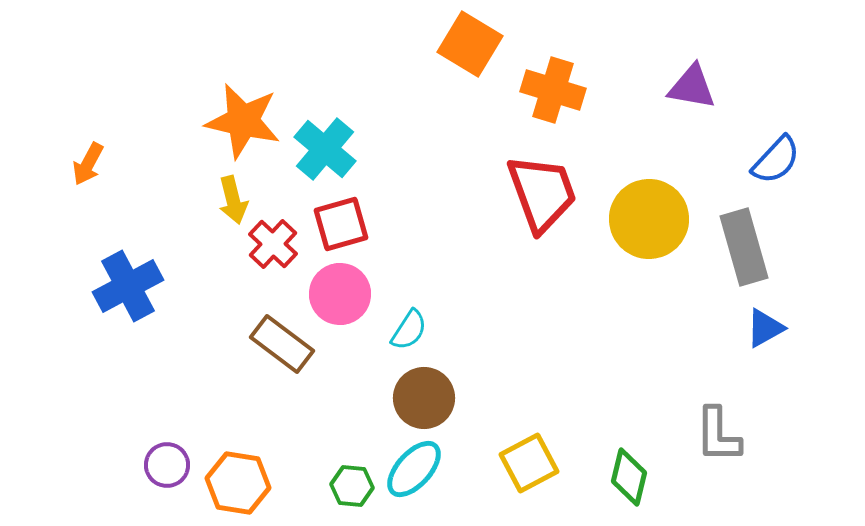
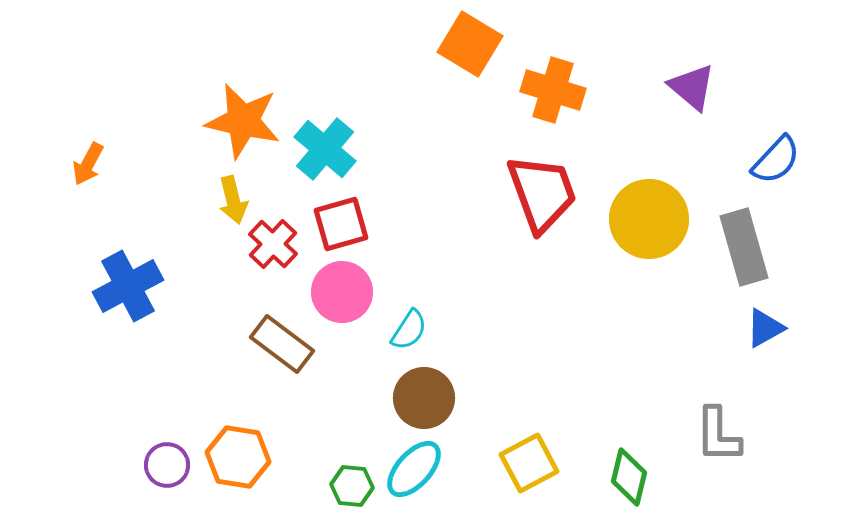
purple triangle: rotated 30 degrees clockwise
pink circle: moved 2 px right, 2 px up
orange hexagon: moved 26 px up
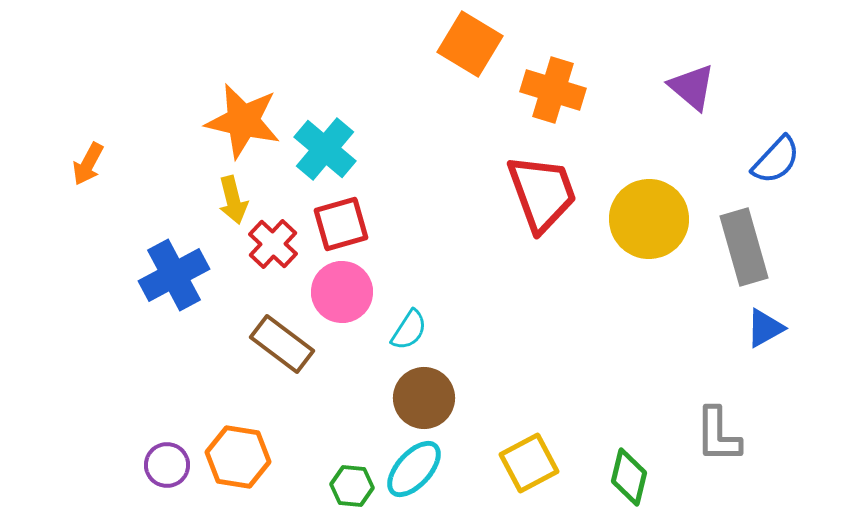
blue cross: moved 46 px right, 11 px up
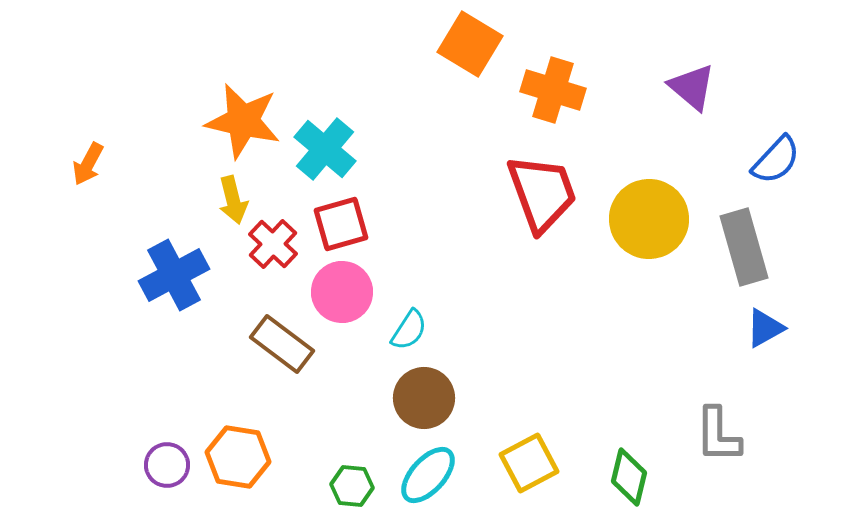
cyan ellipse: moved 14 px right, 6 px down
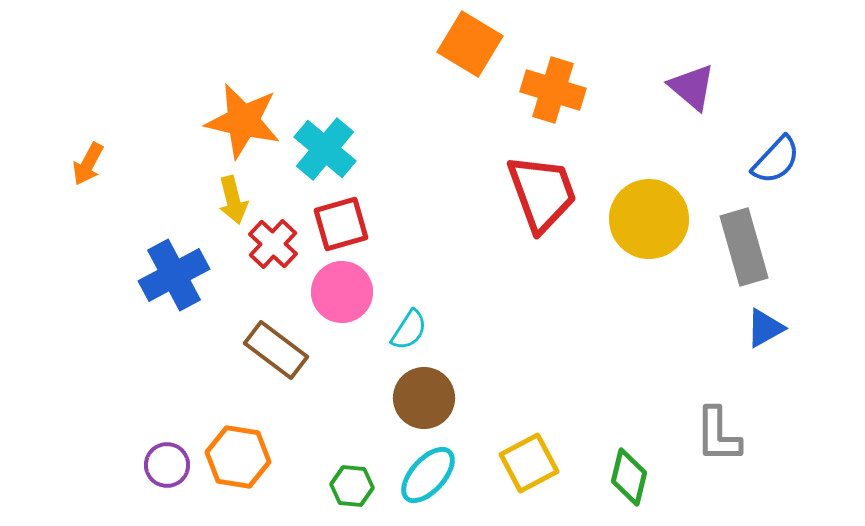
brown rectangle: moved 6 px left, 6 px down
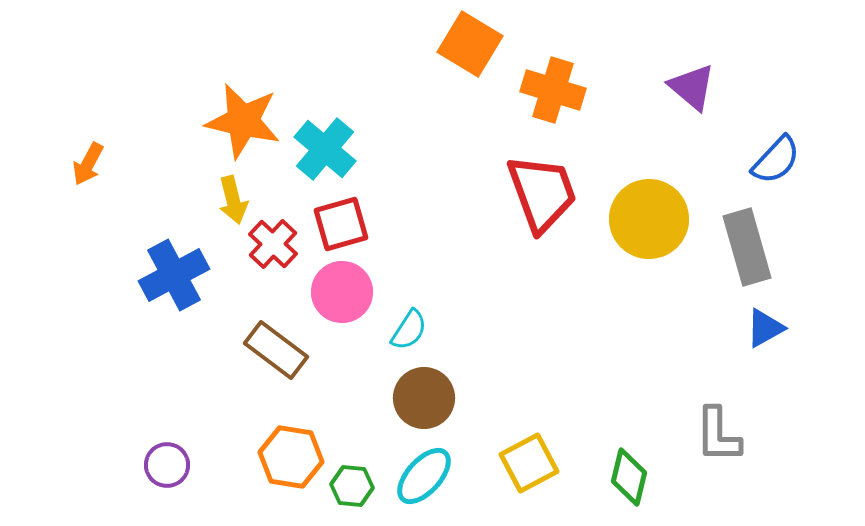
gray rectangle: moved 3 px right
orange hexagon: moved 53 px right
cyan ellipse: moved 4 px left, 1 px down
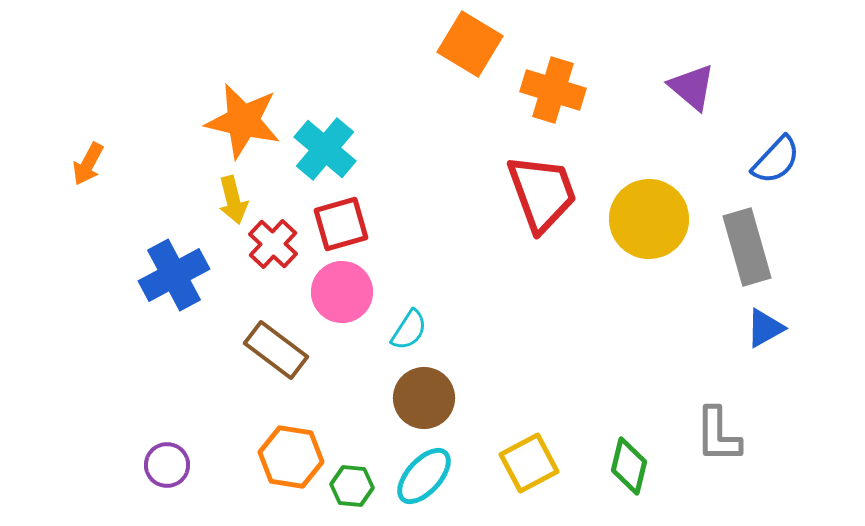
green diamond: moved 11 px up
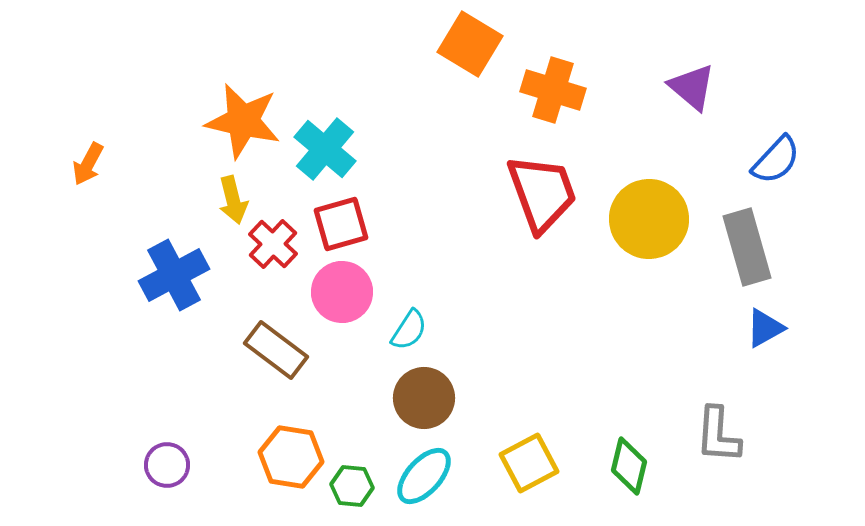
gray L-shape: rotated 4 degrees clockwise
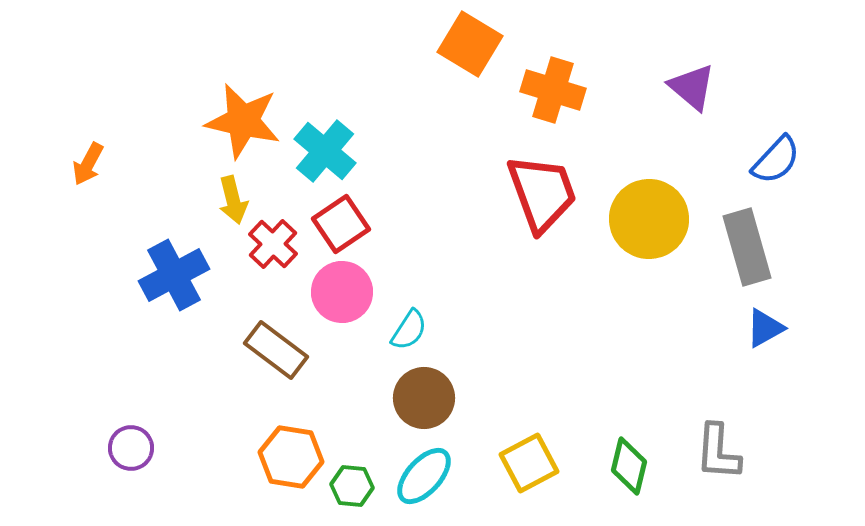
cyan cross: moved 2 px down
red square: rotated 18 degrees counterclockwise
gray L-shape: moved 17 px down
purple circle: moved 36 px left, 17 px up
